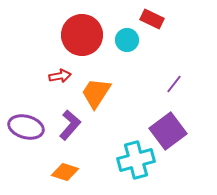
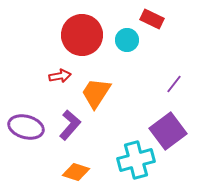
orange diamond: moved 11 px right
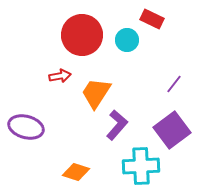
purple L-shape: moved 47 px right
purple square: moved 4 px right, 1 px up
cyan cross: moved 5 px right, 6 px down; rotated 12 degrees clockwise
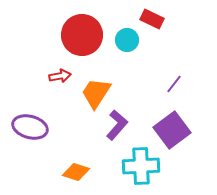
purple ellipse: moved 4 px right
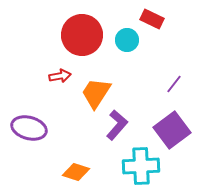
purple ellipse: moved 1 px left, 1 px down
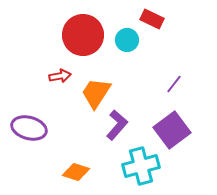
red circle: moved 1 px right
cyan cross: rotated 12 degrees counterclockwise
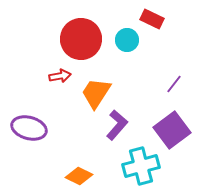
red circle: moved 2 px left, 4 px down
orange diamond: moved 3 px right, 4 px down; rotated 8 degrees clockwise
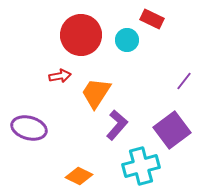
red circle: moved 4 px up
purple line: moved 10 px right, 3 px up
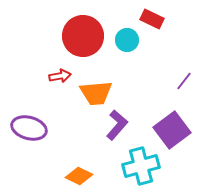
red circle: moved 2 px right, 1 px down
orange trapezoid: rotated 128 degrees counterclockwise
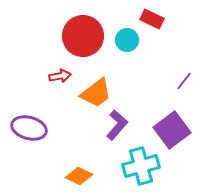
orange trapezoid: rotated 32 degrees counterclockwise
